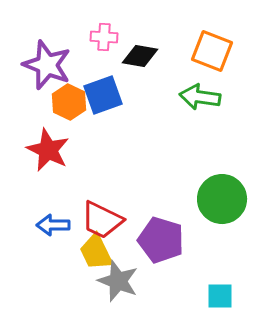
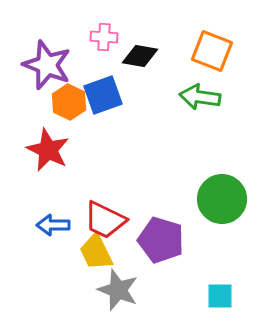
red trapezoid: moved 3 px right
gray star: moved 9 px down
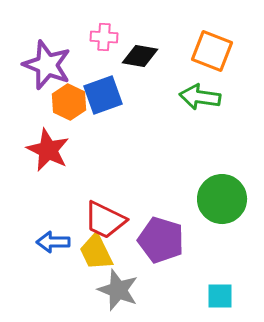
blue arrow: moved 17 px down
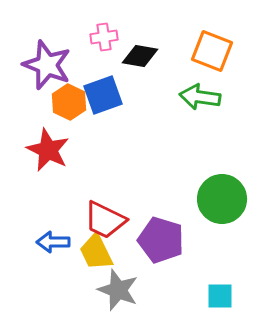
pink cross: rotated 12 degrees counterclockwise
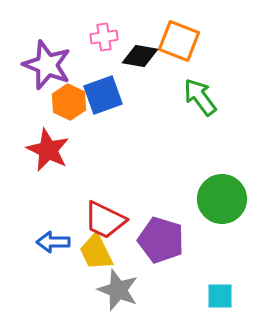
orange square: moved 33 px left, 10 px up
green arrow: rotated 45 degrees clockwise
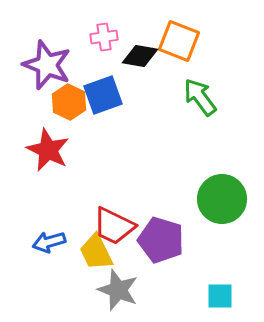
red trapezoid: moved 9 px right, 6 px down
blue arrow: moved 4 px left; rotated 16 degrees counterclockwise
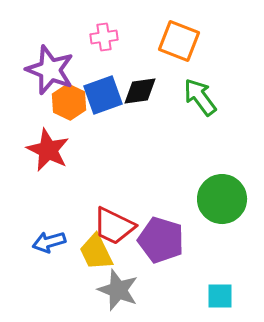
black diamond: moved 35 px down; rotated 18 degrees counterclockwise
purple star: moved 3 px right, 5 px down
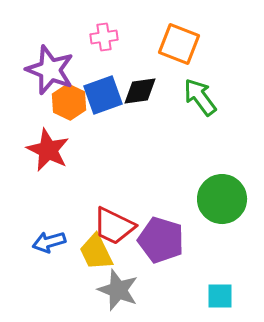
orange square: moved 3 px down
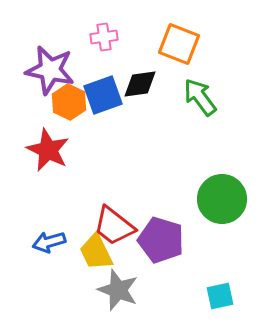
purple star: rotated 9 degrees counterclockwise
black diamond: moved 7 px up
red trapezoid: rotated 12 degrees clockwise
cyan square: rotated 12 degrees counterclockwise
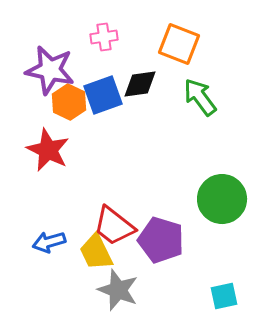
cyan square: moved 4 px right
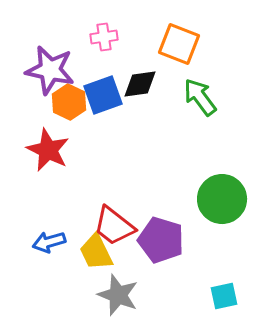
gray star: moved 5 px down
